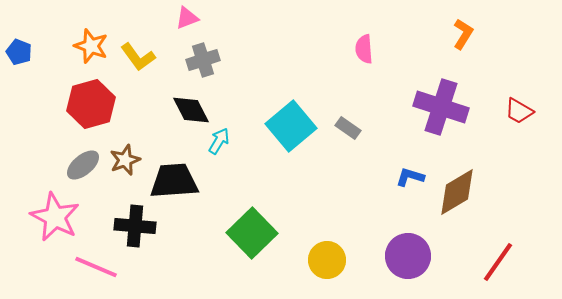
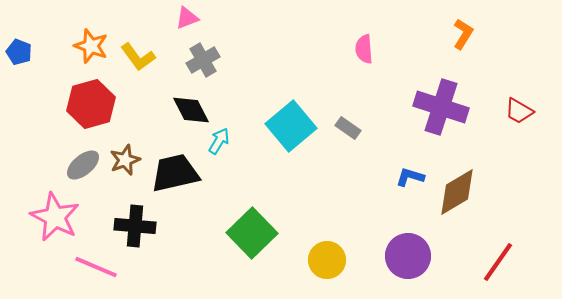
gray cross: rotated 12 degrees counterclockwise
black trapezoid: moved 1 px right, 8 px up; rotated 9 degrees counterclockwise
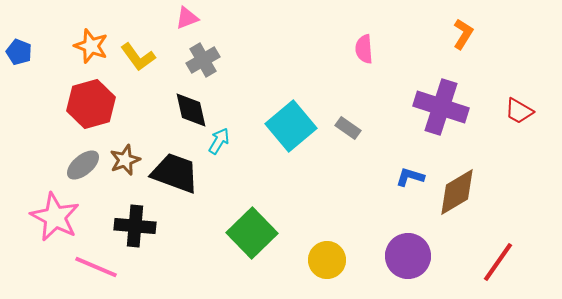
black diamond: rotated 15 degrees clockwise
black trapezoid: rotated 33 degrees clockwise
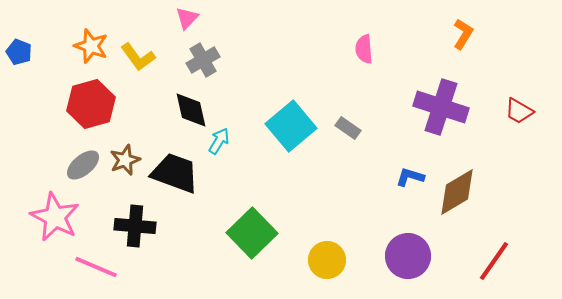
pink triangle: rotated 25 degrees counterclockwise
red line: moved 4 px left, 1 px up
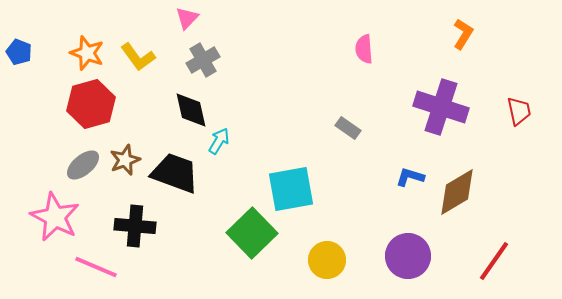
orange star: moved 4 px left, 7 px down
red trapezoid: rotated 132 degrees counterclockwise
cyan square: moved 63 px down; rotated 30 degrees clockwise
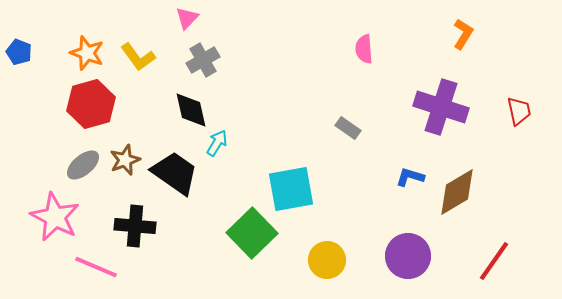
cyan arrow: moved 2 px left, 2 px down
black trapezoid: rotated 15 degrees clockwise
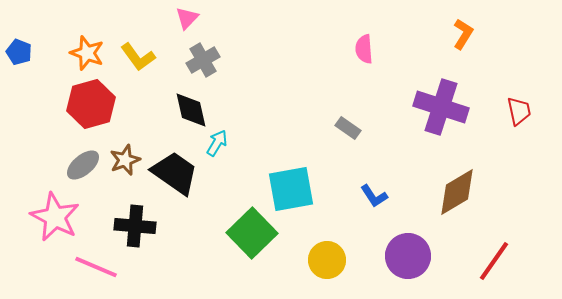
blue L-shape: moved 36 px left, 19 px down; rotated 140 degrees counterclockwise
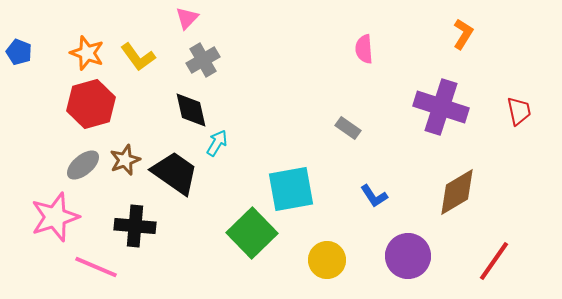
pink star: rotated 27 degrees clockwise
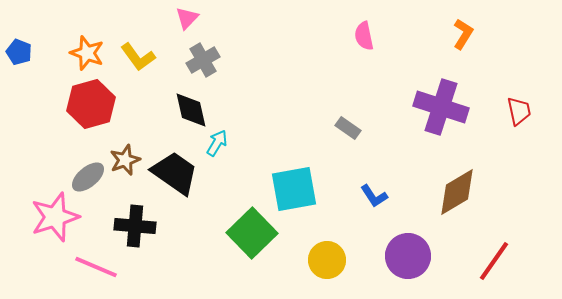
pink semicircle: moved 13 px up; rotated 8 degrees counterclockwise
gray ellipse: moved 5 px right, 12 px down
cyan square: moved 3 px right
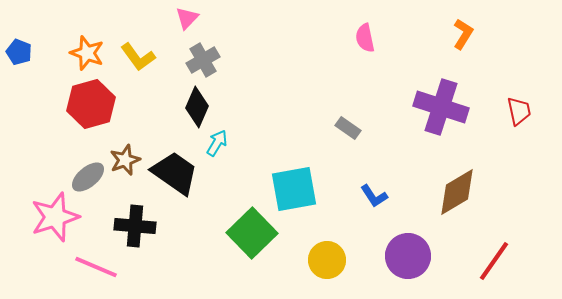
pink semicircle: moved 1 px right, 2 px down
black diamond: moved 6 px right, 3 px up; rotated 36 degrees clockwise
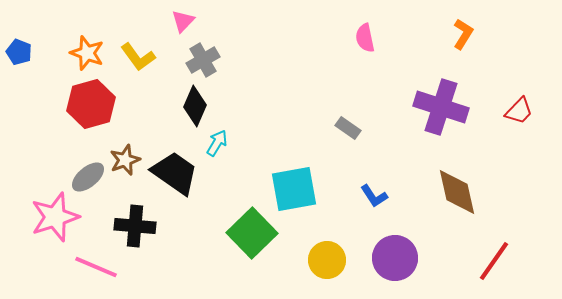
pink triangle: moved 4 px left, 3 px down
black diamond: moved 2 px left, 1 px up
red trapezoid: rotated 56 degrees clockwise
brown diamond: rotated 72 degrees counterclockwise
purple circle: moved 13 px left, 2 px down
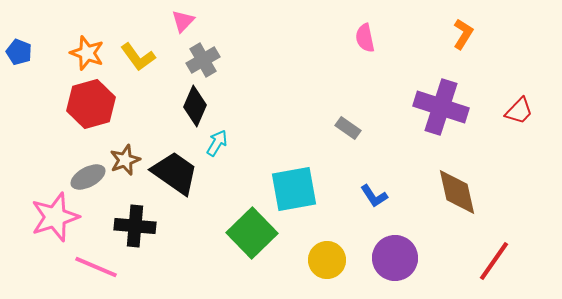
gray ellipse: rotated 12 degrees clockwise
